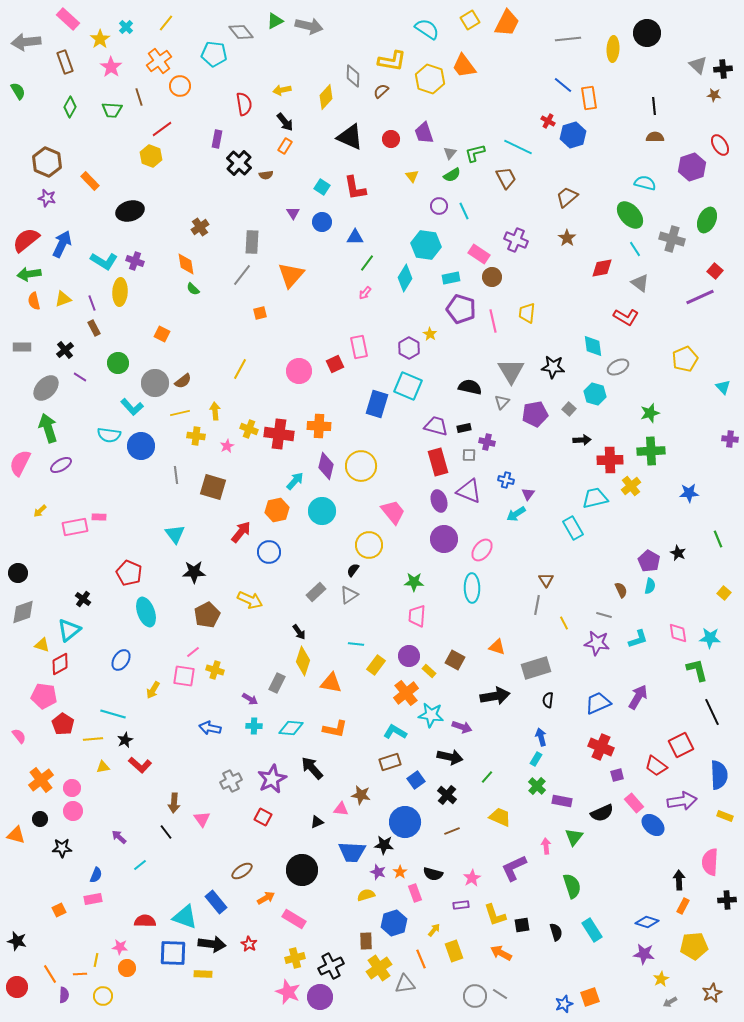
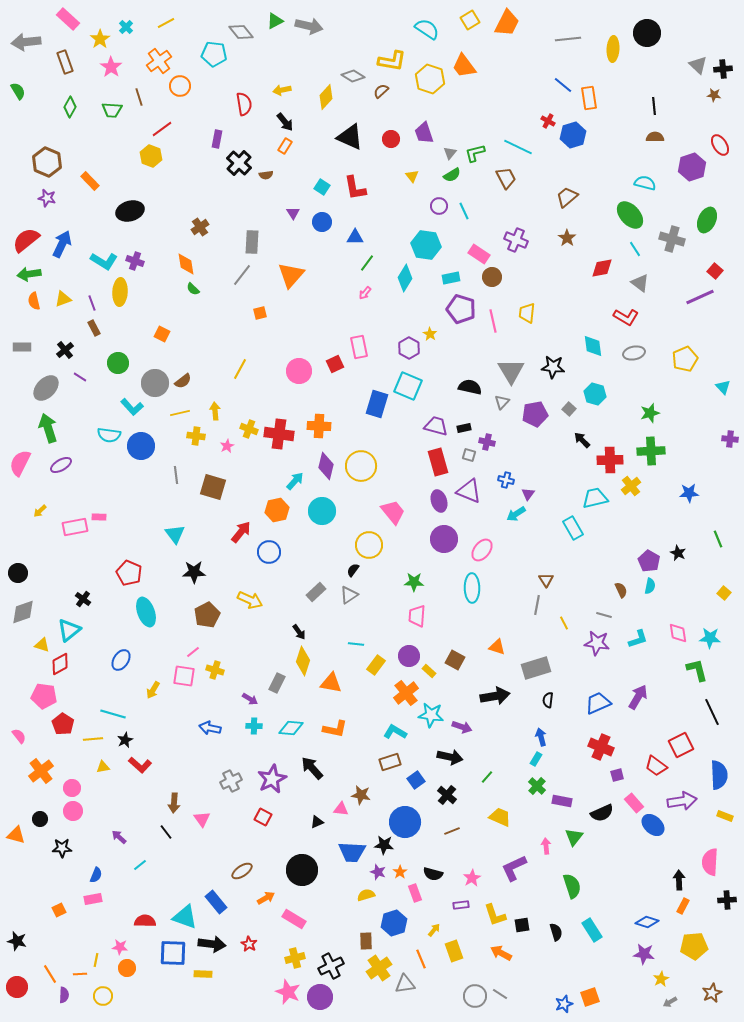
yellow line at (166, 23): rotated 24 degrees clockwise
gray diamond at (353, 76): rotated 60 degrees counterclockwise
gray ellipse at (618, 367): moved 16 px right, 14 px up; rotated 15 degrees clockwise
black arrow at (582, 440): rotated 132 degrees counterclockwise
gray square at (469, 455): rotated 16 degrees clockwise
orange cross at (41, 780): moved 9 px up
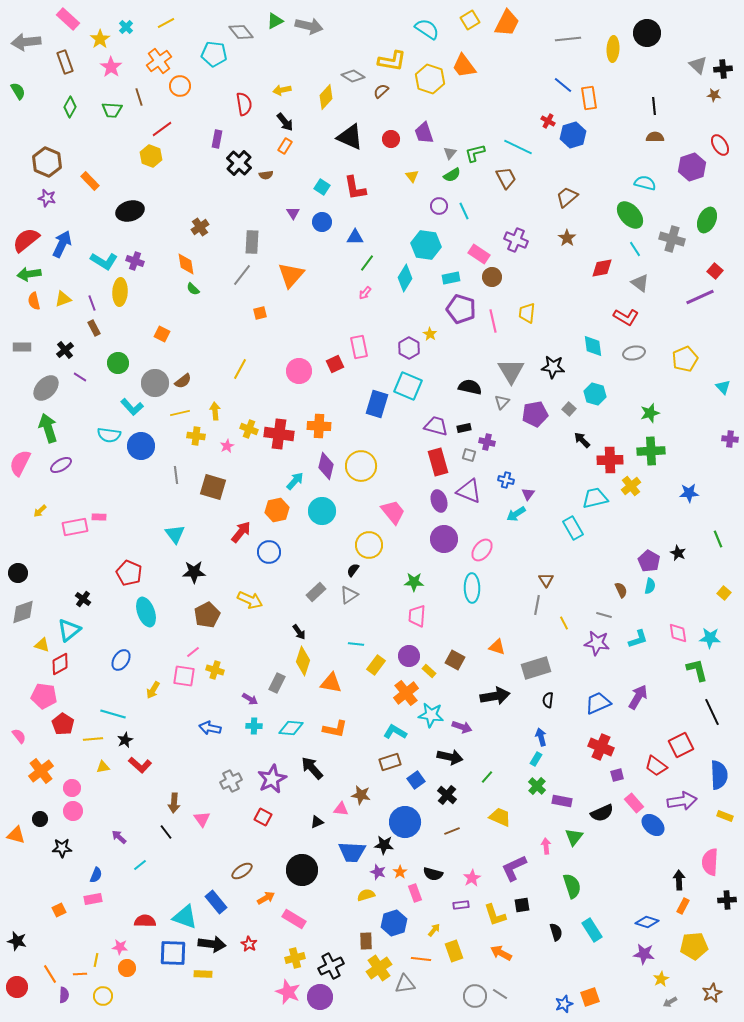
black square at (522, 925): moved 20 px up
orange line at (421, 959): rotated 60 degrees counterclockwise
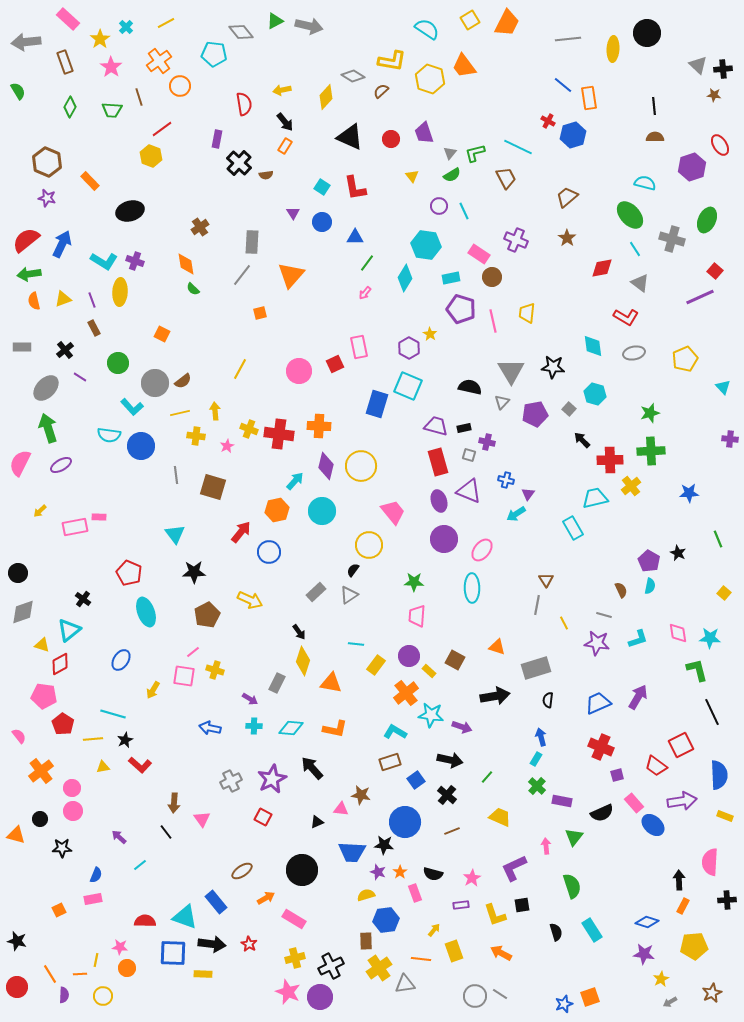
purple line at (92, 303): moved 3 px up
black arrow at (450, 757): moved 3 px down
blue hexagon at (394, 923): moved 8 px left, 3 px up; rotated 10 degrees clockwise
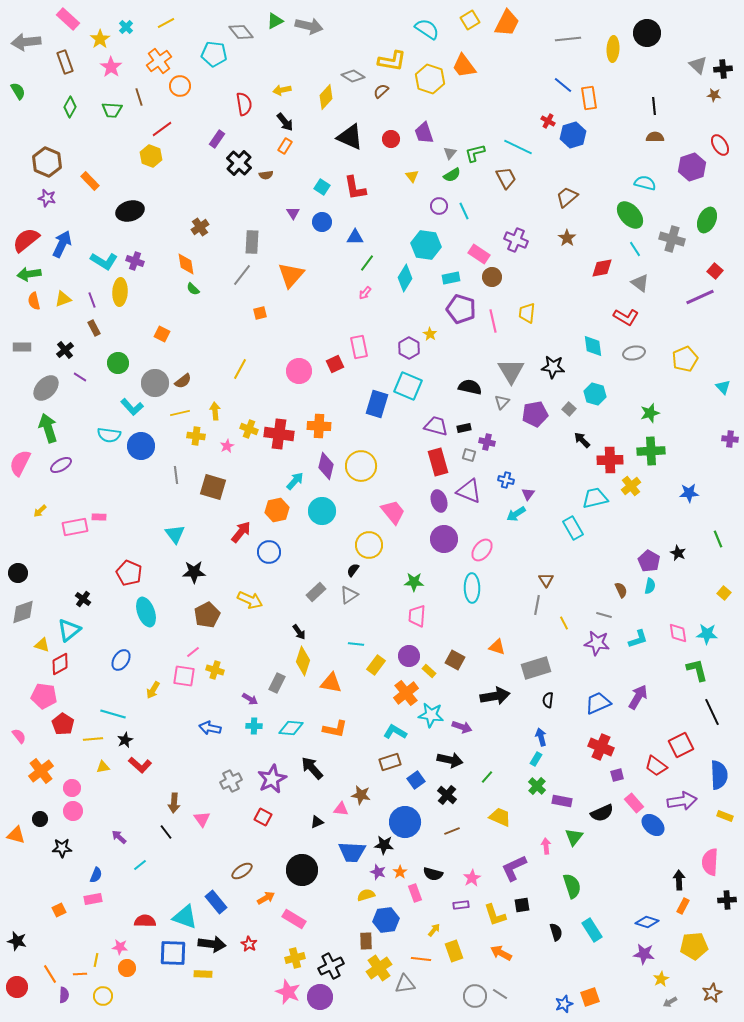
purple rectangle at (217, 139): rotated 24 degrees clockwise
cyan star at (710, 638): moved 3 px left, 4 px up
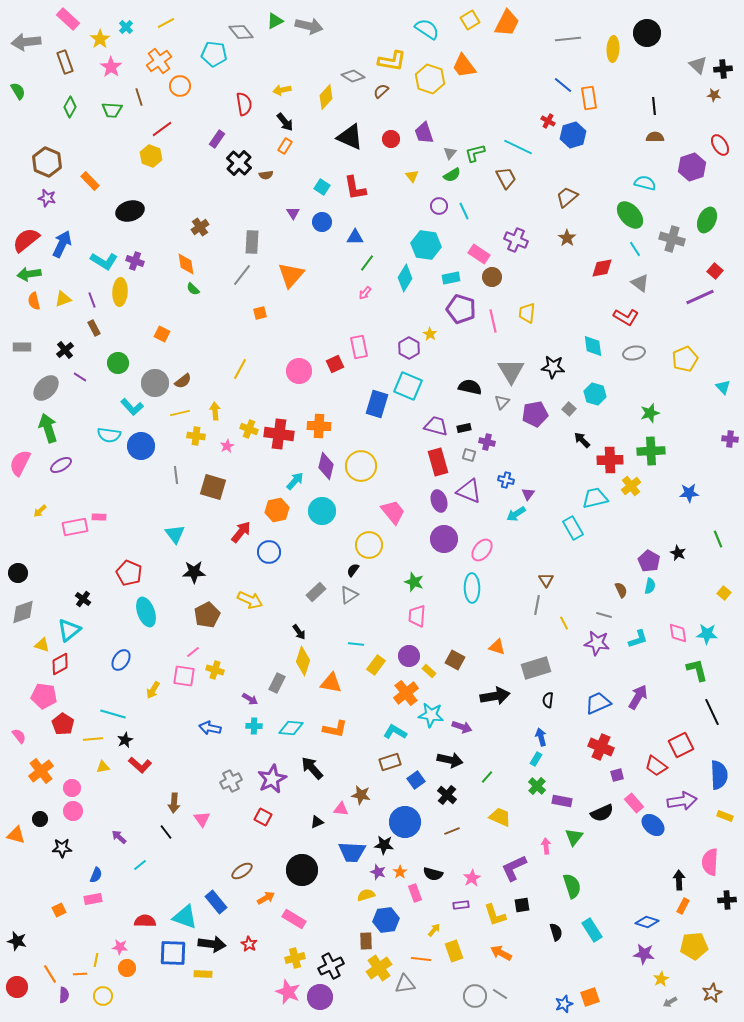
green star at (414, 582): rotated 18 degrees clockwise
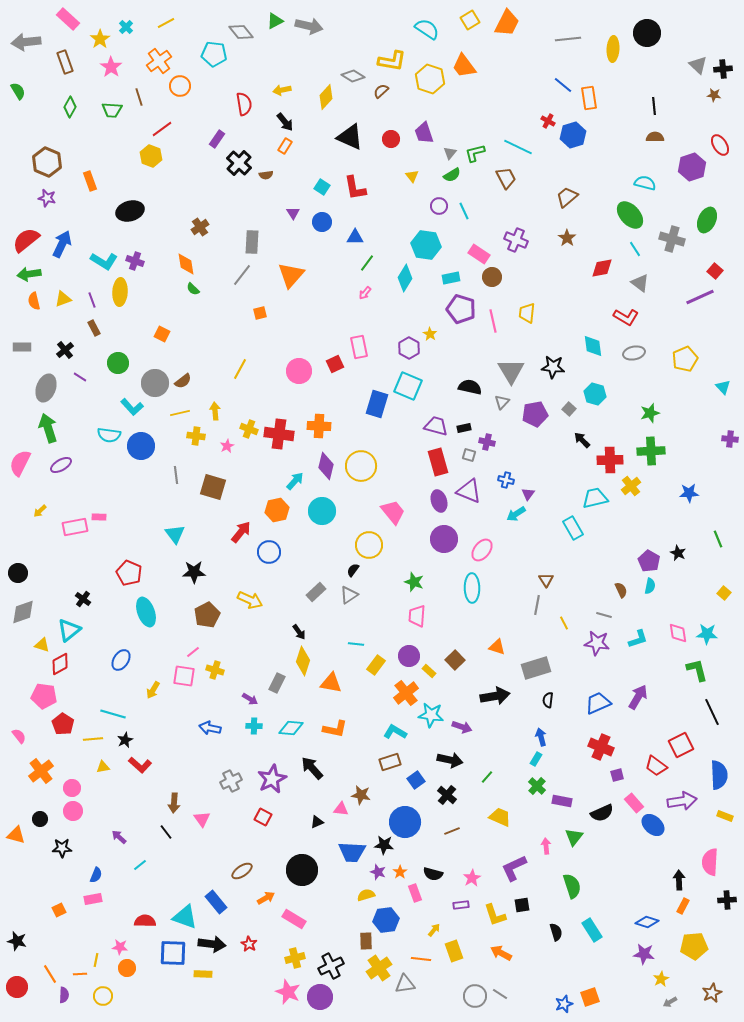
orange rectangle at (90, 181): rotated 24 degrees clockwise
gray ellipse at (46, 388): rotated 24 degrees counterclockwise
brown square at (455, 660): rotated 18 degrees clockwise
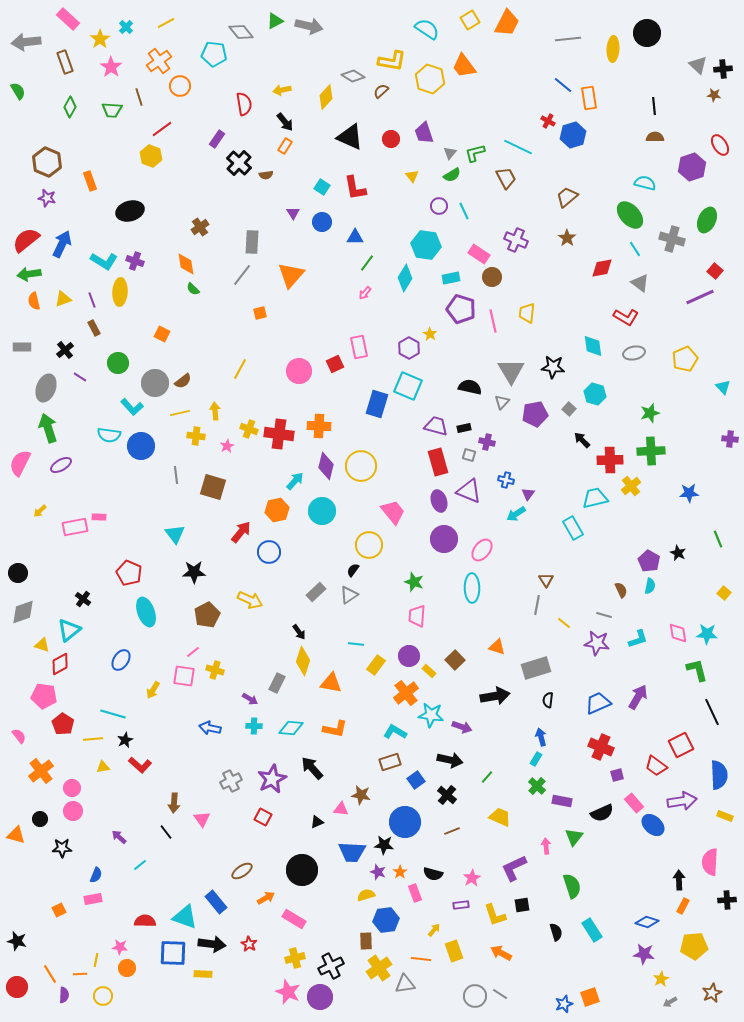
yellow line at (564, 623): rotated 24 degrees counterclockwise
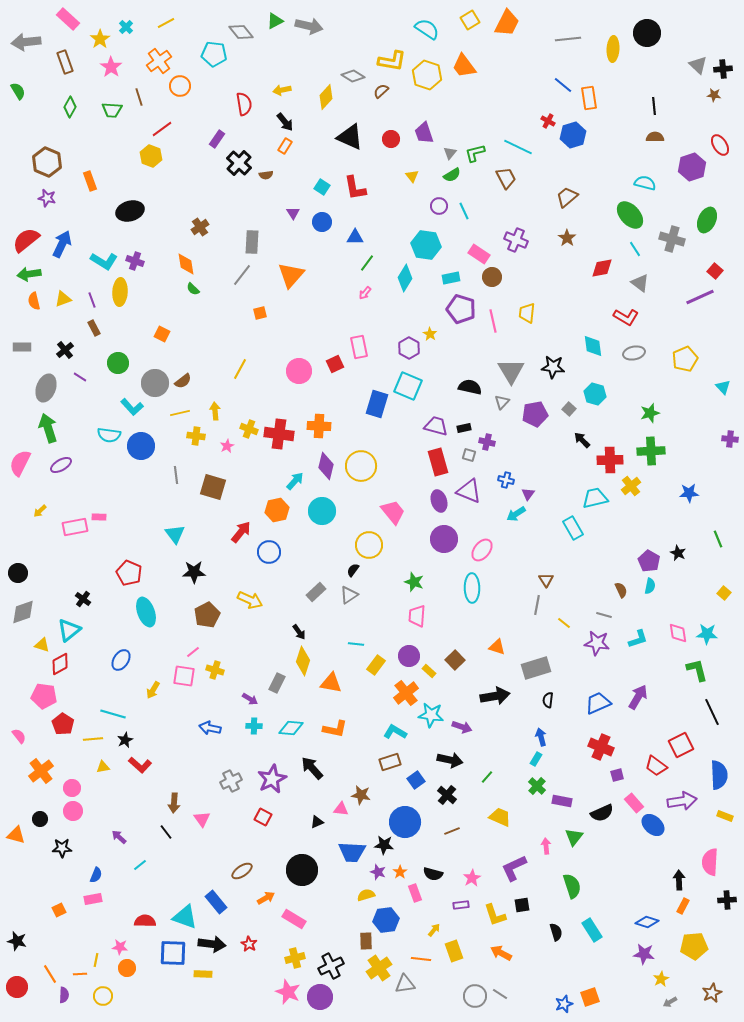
yellow hexagon at (430, 79): moved 3 px left, 4 px up
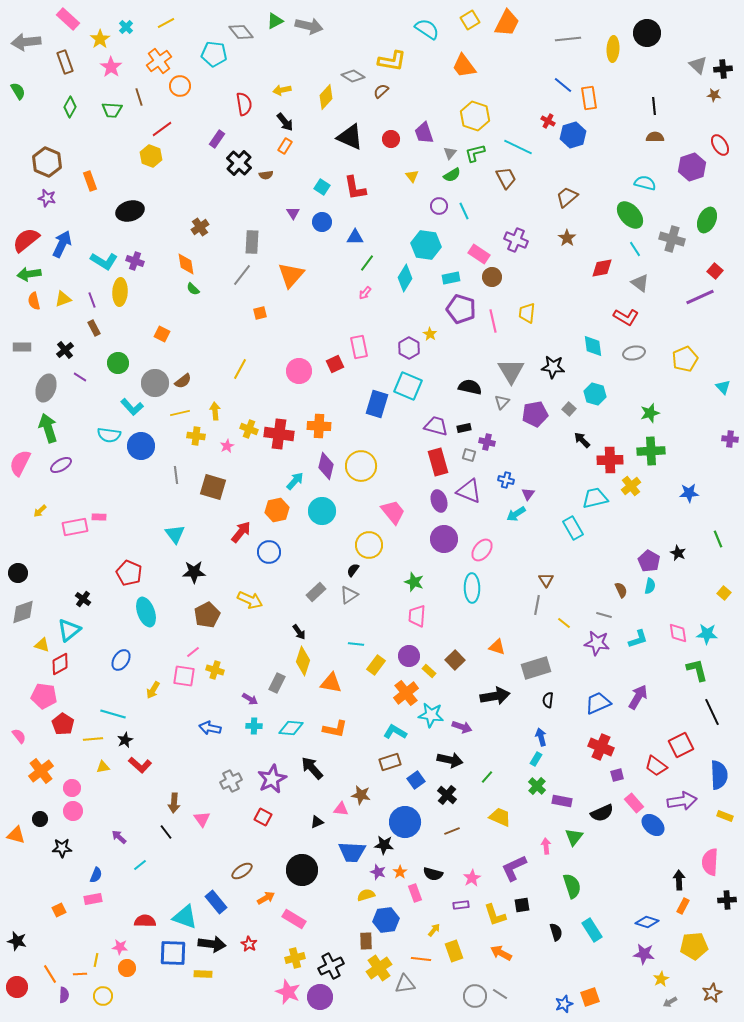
yellow hexagon at (427, 75): moved 48 px right, 41 px down
